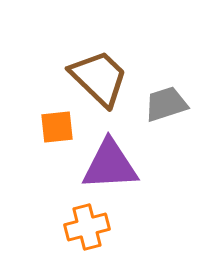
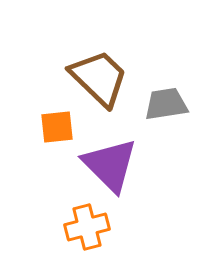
gray trapezoid: rotated 9 degrees clockwise
purple triangle: rotated 48 degrees clockwise
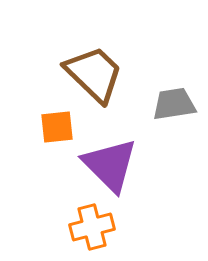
brown trapezoid: moved 5 px left, 4 px up
gray trapezoid: moved 8 px right
orange cross: moved 5 px right
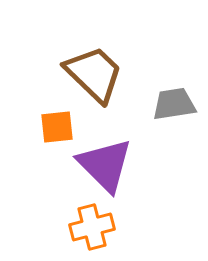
purple triangle: moved 5 px left
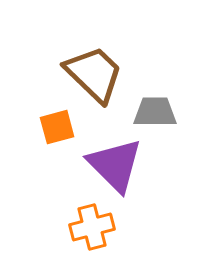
gray trapezoid: moved 19 px left, 8 px down; rotated 9 degrees clockwise
orange square: rotated 9 degrees counterclockwise
purple triangle: moved 10 px right
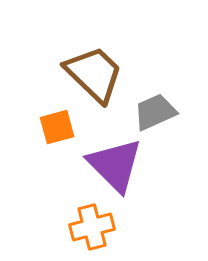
gray trapezoid: rotated 24 degrees counterclockwise
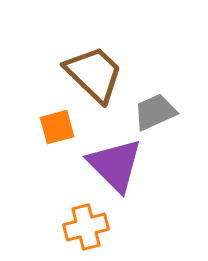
orange cross: moved 6 px left
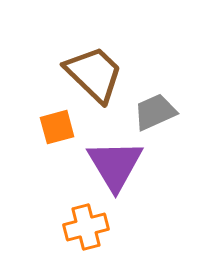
purple triangle: rotated 14 degrees clockwise
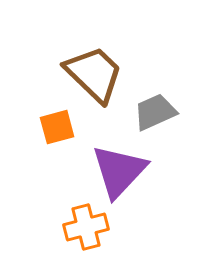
purple triangle: moved 4 px right, 6 px down; rotated 14 degrees clockwise
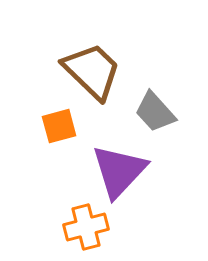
brown trapezoid: moved 2 px left, 3 px up
gray trapezoid: rotated 108 degrees counterclockwise
orange square: moved 2 px right, 1 px up
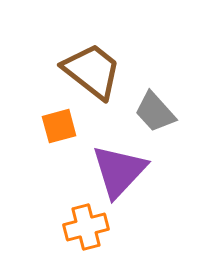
brown trapezoid: rotated 6 degrees counterclockwise
